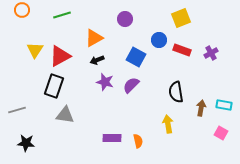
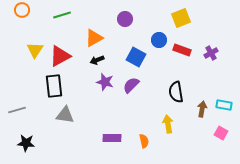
black rectangle: rotated 25 degrees counterclockwise
brown arrow: moved 1 px right, 1 px down
orange semicircle: moved 6 px right
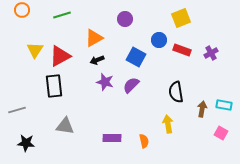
gray triangle: moved 11 px down
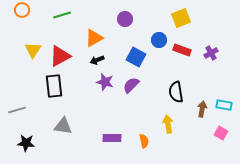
yellow triangle: moved 2 px left
gray triangle: moved 2 px left
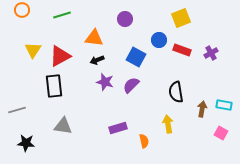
orange triangle: rotated 36 degrees clockwise
purple rectangle: moved 6 px right, 10 px up; rotated 18 degrees counterclockwise
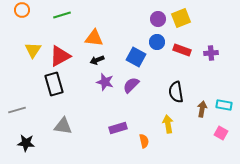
purple circle: moved 33 px right
blue circle: moved 2 px left, 2 px down
purple cross: rotated 24 degrees clockwise
black rectangle: moved 2 px up; rotated 10 degrees counterclockwise
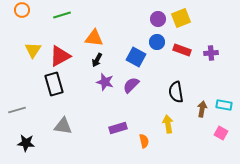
black arrow: rotated 40 degrees counterclockwise
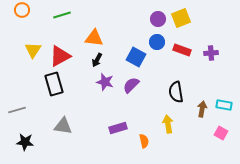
black star: moved 1 px left, 1 px up
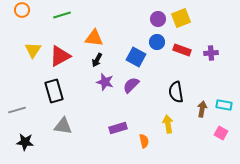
black rectangle: moved 7 px down
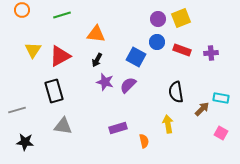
orange triangle: moved 2 px right, 4 px up
purple semicircle: moved 3 px left
cyan rectangle: moved 3 px left, 7 px up
brown arrow: rotated 35 degrees clockwise
